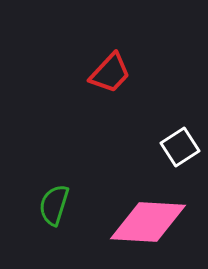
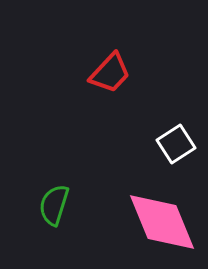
white square: moved 4 px left, 3 px up
pink diamond: moved 14 px right; rotated 64 degrees clockwise
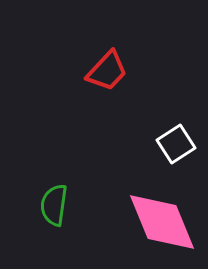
red trapezoid: moved 3 px left, 2 px up
green semicircle: rotated 9 degrees counterclockwise
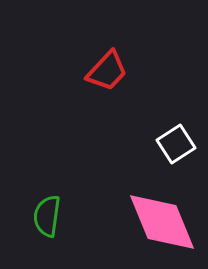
green semicircle: moved 7 px left, 11 px down
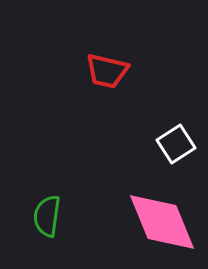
red trapezoid: rotated 60 degrees clockwise
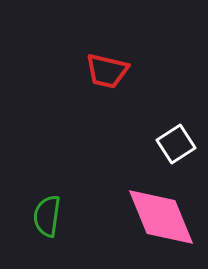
pink diamond: moved 1 px left, 5 px up
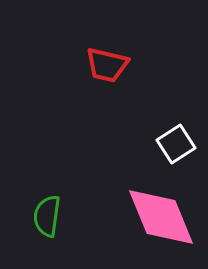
red trapezoid: moved 6 px up
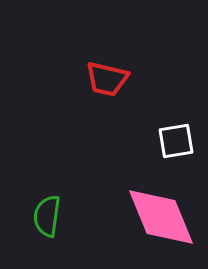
red trapezoid: moved 14 px down
white square: moved 3 px up; rotated 24 degrees clockwise
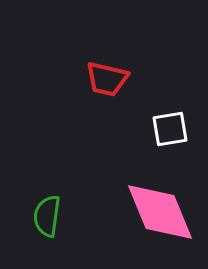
white square: moved 6 px left, 12 px up
pink diamond: moved 1 px left, 5 px up
